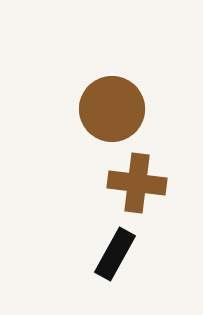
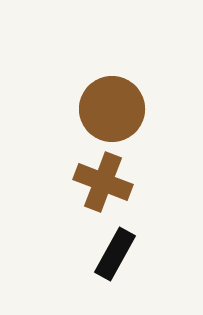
brown cross: moved 34 px left, 1 px up; rotated 14 degrees clockwise
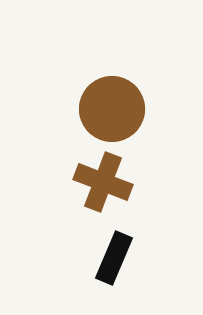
black rectangle: moved 1 px left, 4 px down; rotated 6 degrees counterclockwise
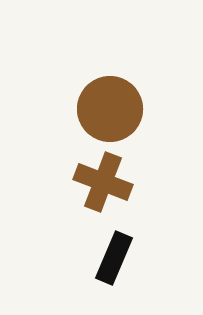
brown circle: moved 2 px left
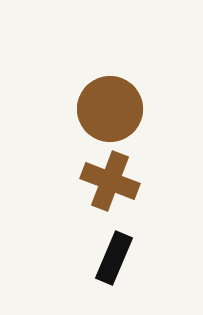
brown cross: moved 7 px right, 1 px up
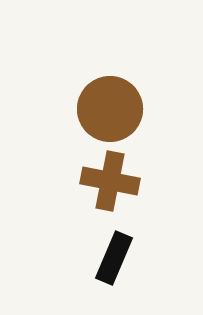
brown cross: rotated 10 degrees counterclockwise
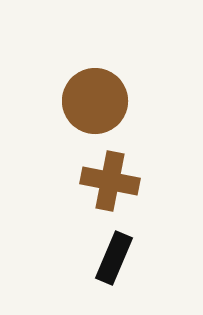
brown circle: moved 15 px left, 8 px up
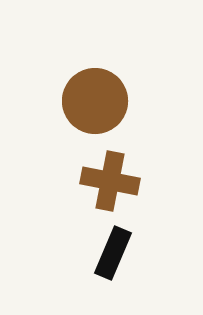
black rectangle: moved 1 px left, 5 px up
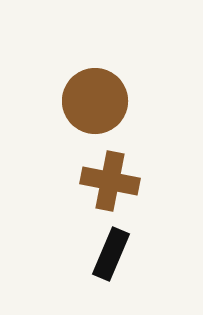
black rectangle: moved 2 px left, 1 px down
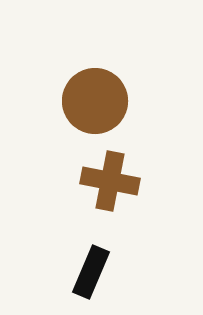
black rectangle: moved 20 px left, 18 px down
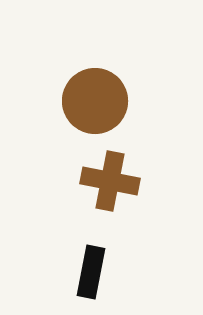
black rectangle: rotated 12 degrees counterclockwise
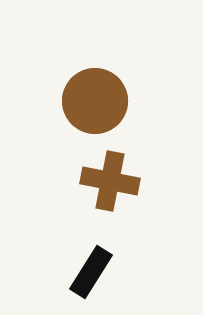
black rectangle: rotated 21 degrees clockwise
